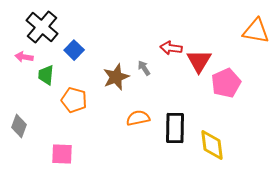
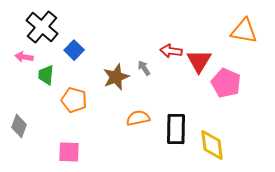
orange triangle: moved 12 px left
red arrow: moved 3 px down
pink pentagon: rotated 24 degrees counterclockwise
black rectangle: moved 1 px right, 1 px down
pink square: moved 7 px right, 2 px up
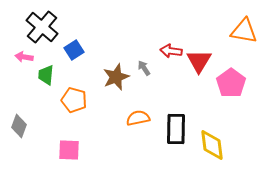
blue square: rotated 12 degrees clockwise
pink pentagon: moved 5 px right; rotated 12 degrees clockwise
pink square: moved 2 px up
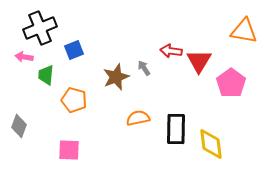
black cross: moved 2 px left, 1 px down; rotated 28 degrees clockwise
blue square: rotated 12 degrees clockwise
yellow diamond: moved 1 px left, 1 px up
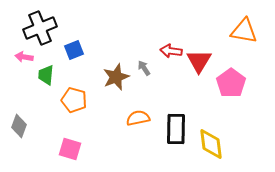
pink square: moved 1 px right, 1 px up; rotated 15 degrees clockwise
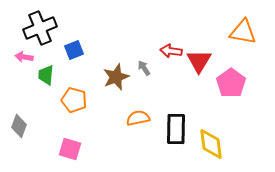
orange triangle: moved 1 px left, 1 px down
